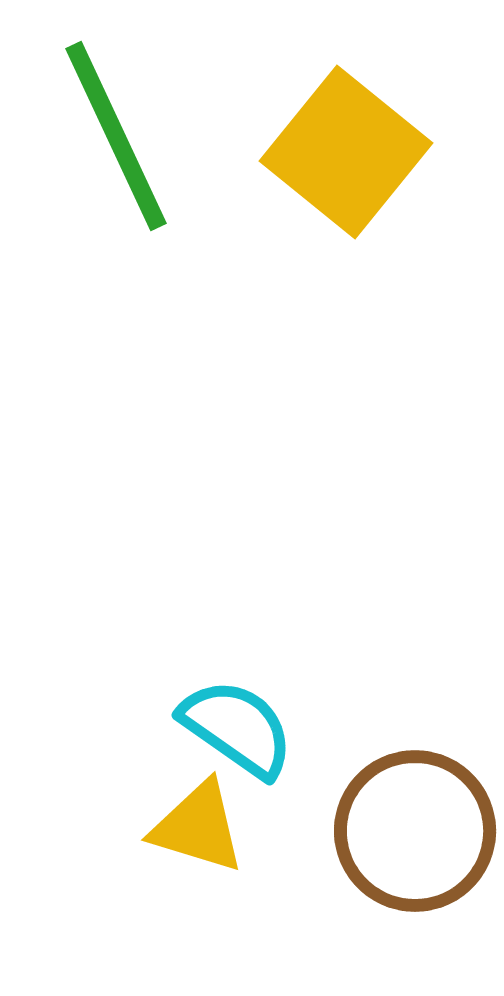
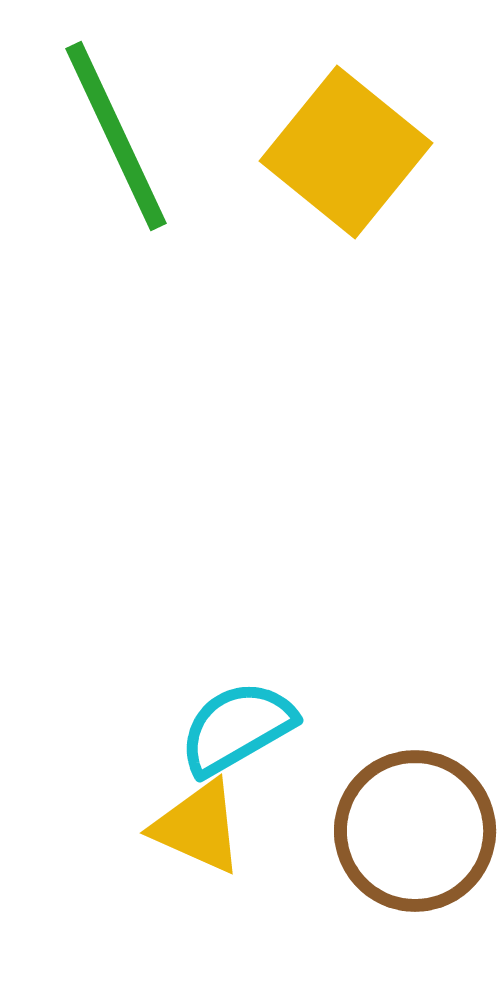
cyan semicircle: rotated 65 degrees counterclockwise
yellow triangle: rotated 7 degrees clockwise
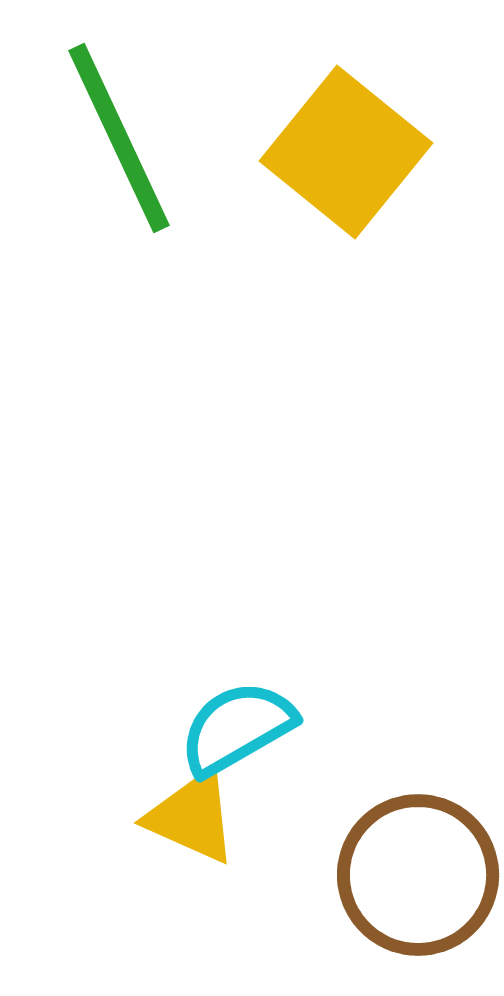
green line: moved 3 px right, 2 px down
yellow triangle: moved 6 px left, 10 px up
brown circle: moved 3 px right, 44 px down
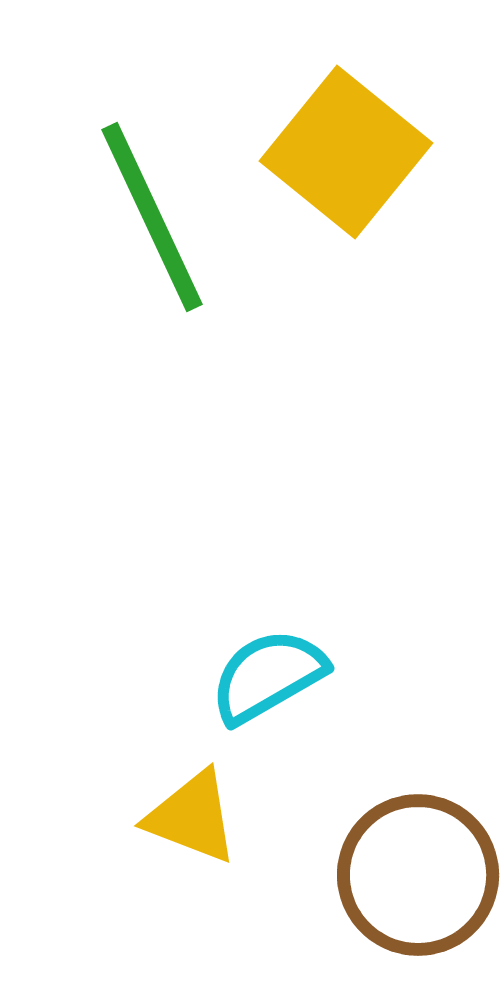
green line: moved 33 px right, 79 px down
cyan semicircle: moved 31 px right, 52 px up
yellow triangle: rotated 3 degrees counterclockwise
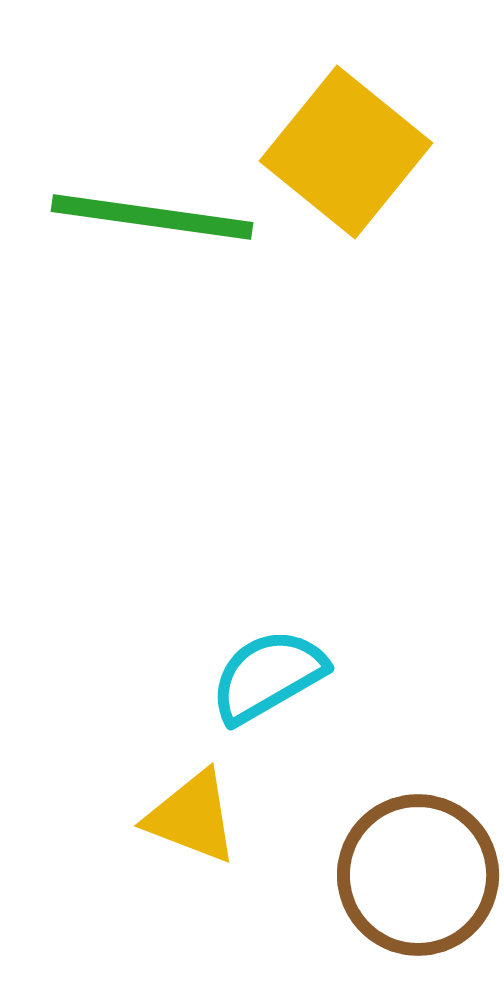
green line: rotated 57 degrees counterclockwise
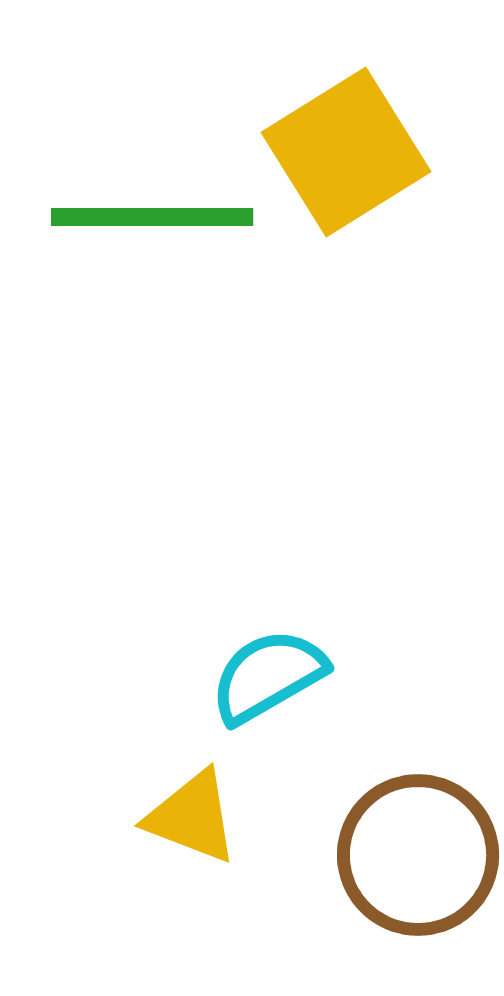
yellow square: rotated 19 degrees clockwise
green line: rotated 8 degrees counterclockwise
brown circle: moved 20 px up
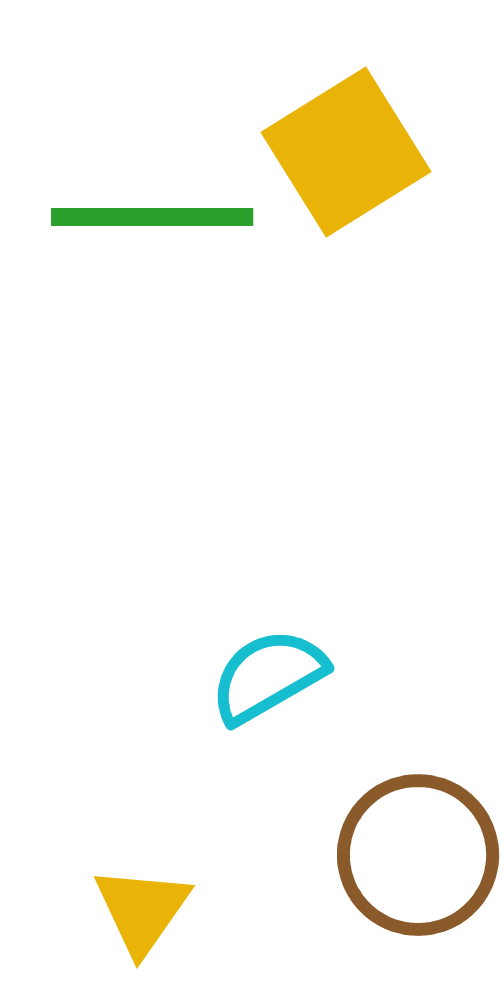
yellow triangle: moved 50 px left, 93 px down; rotated 44 degrees clockwise
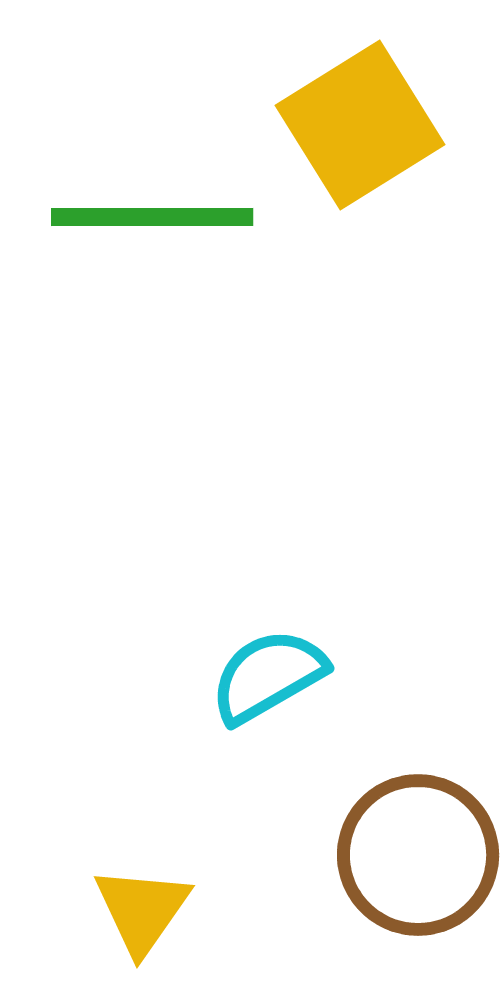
yellow square: moved 14 px right, 27 px up
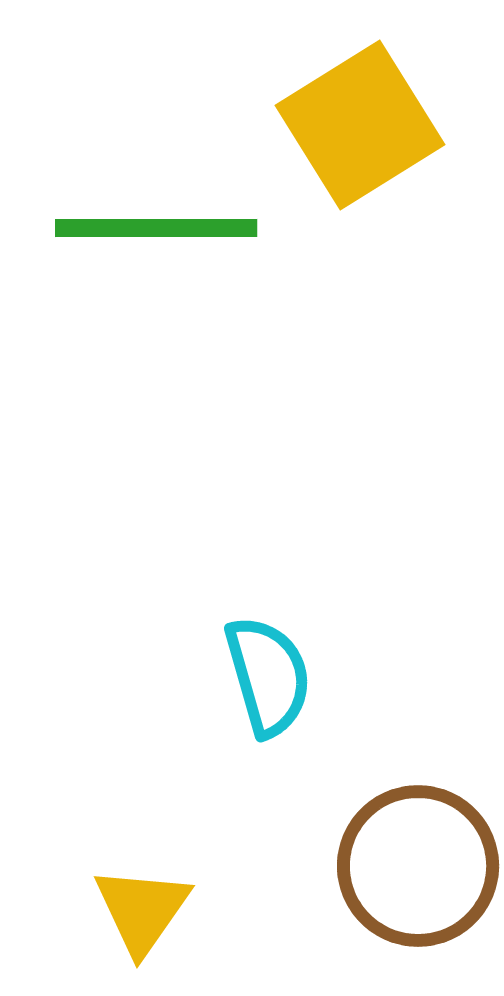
green line: moved 4 px right, 11 px down
cyan semicircle: rotated 104 degrees clockwise
brown circle: moved 11 px down
